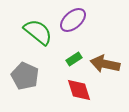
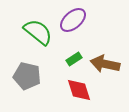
gray pentagon: moved 2 px right; rotated 12 degrees counterclockwise
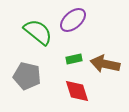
green rectangle: rotated 21 degrees clockwise
red diamond: moved 2 px left, 1 px down
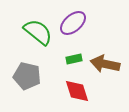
purple ellipse: moved 3 px down
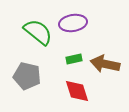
purple ellipse: rotated 32 degrees clockwise
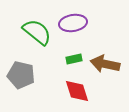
green semicircle: moved 1 px left
gray pentagon: moved 6 px left, 1 px up
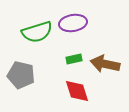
green semicircle: rotated 124 degrees clockwise
